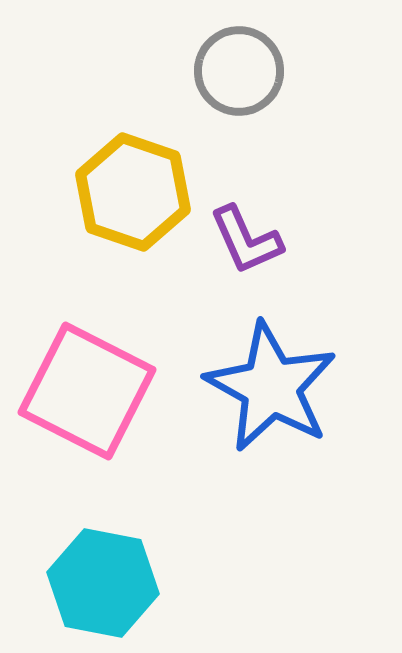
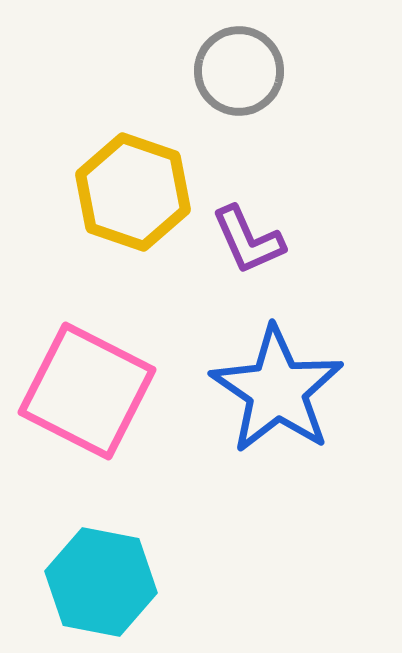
purple L-shape: moved 2 px right
blue star: moved 6 px right, 3 px down; rotated 5 degrees clockwise
cyan hexagon: moved 2 px left, 1 px up
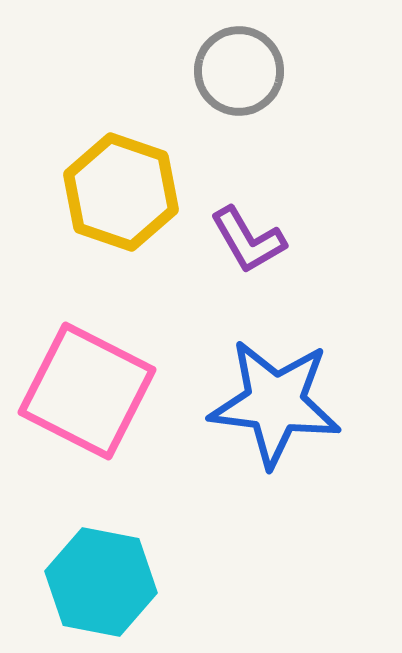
yellow hexagon: moved 12 px left
purple L-shape: rotated 6 degrees counterclockwise
blue star: moved 2 px left, 13 px down; rotated 27 degrees counterclockwise
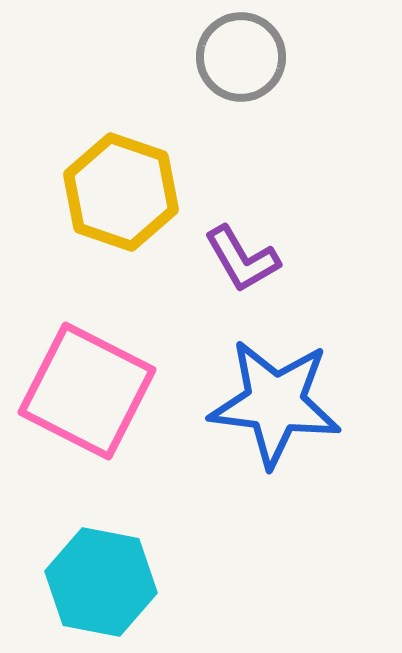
gray circle: moved 2 px right, 14 px up
purple L-shape: moved 6 px left, 19 px down
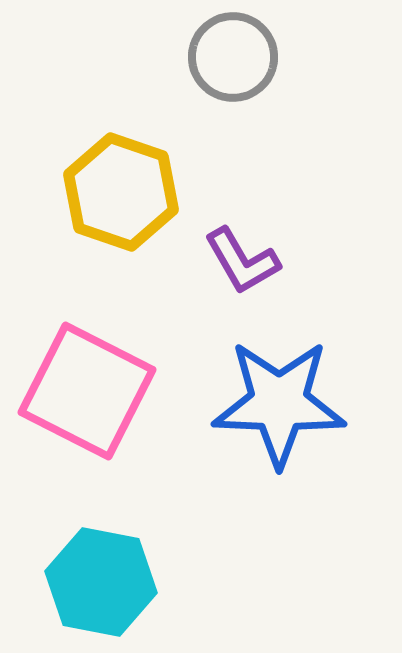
gray circle: moved 8 px left
purple L-shape: moved 2 px down
blue star: moved 4 px right; rotated 5 degrees counterclockwise
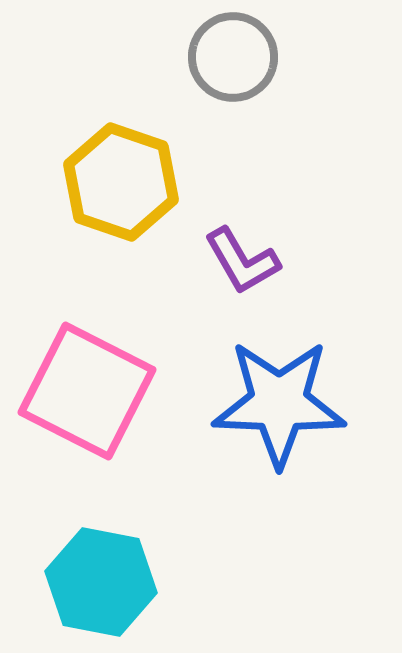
yellow hexagon: moved 10 px up
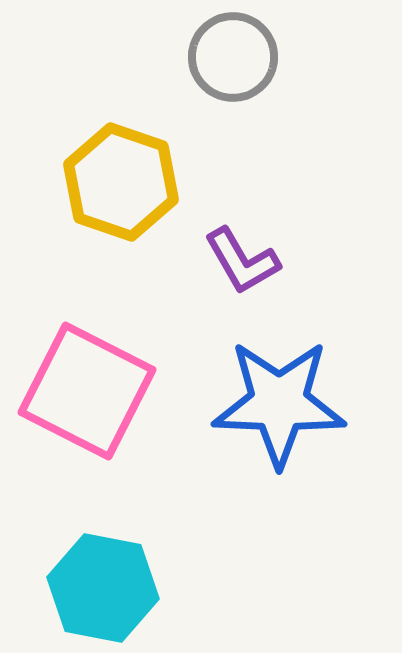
cyan hexagon: moved 2 px right, 6 px down
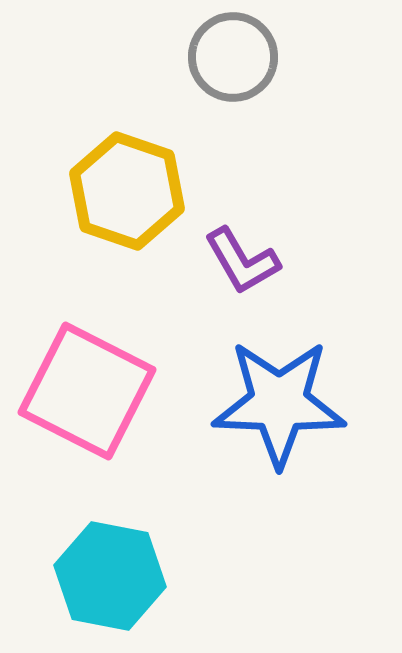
yellow hexagon: moved 6 px right, 9 px down
cyan hexagon: moved 7 px right, 12 px up
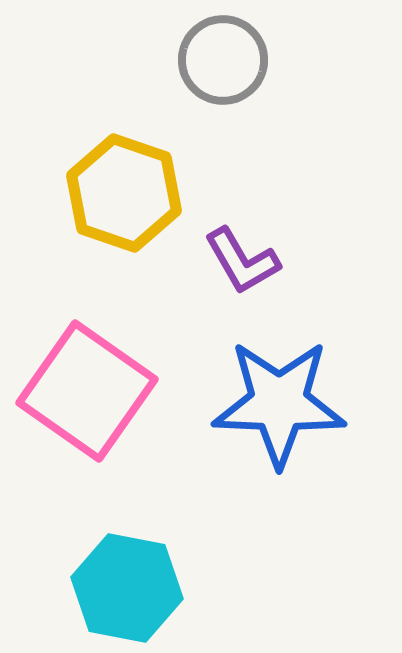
gray circle: moved 10 px left, 3 px down
yellow hexagon: moved 3 px left, 2 px down
pink square: rotated 8 degrees clockwise
cyan hexagon: moved 17 px right, 12 px down
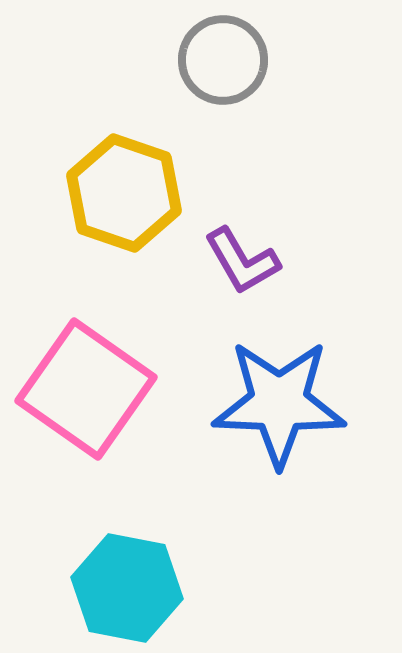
pink square: moved 1 px left, 2 px up
